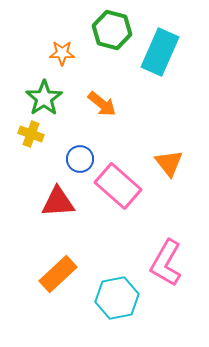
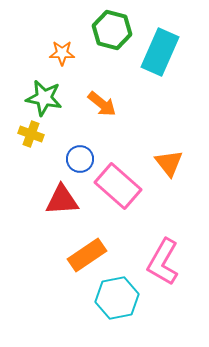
green star: rotated 27 degrees counterclockwise
red triangle: moved 4 px right, 2 px up
pink L-shape: moved 3 px left, 1 px up
orange rectangle: moved 29 px right, 19 px up; rotated 9 degrees clockwise
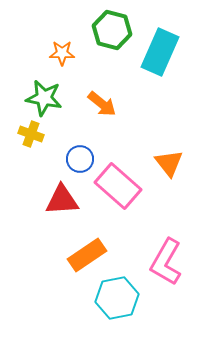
pink L-shape: moved 3 px right
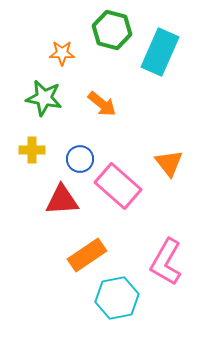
yellow cross: moved 1 px right, 16 px down; rotated 20 degrees counterclockwise
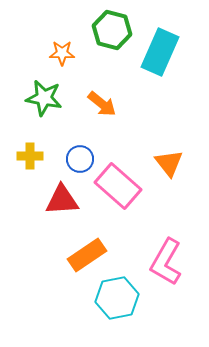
yellow cross: moved 2 px left, 6 px down
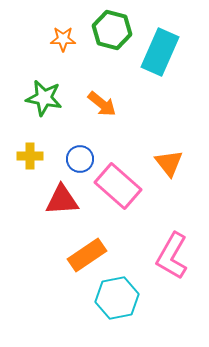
orange star: moved 1 px right, 14 px up
pink L-shape: moved 6 px right, 6 px up
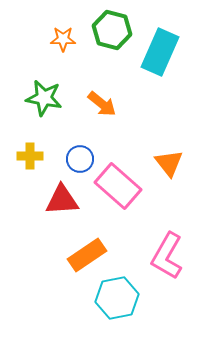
pink L-shape: moved 5 px left
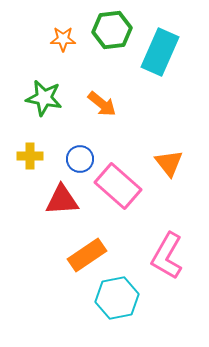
green hexagon: rotated 21 degrees counterclockwise
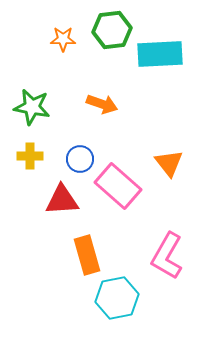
cyan rectangle: moved 2 px down; rotated 63 degrees clockwise
green star: moved 12 px left, 9 px down
orange arrow: rotated 20 degrees counterclockwise
orange rectangle: rotated 72 degrees counterclockwise
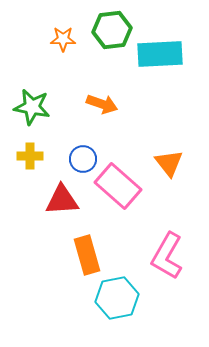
blue circle: moved 3 px right
